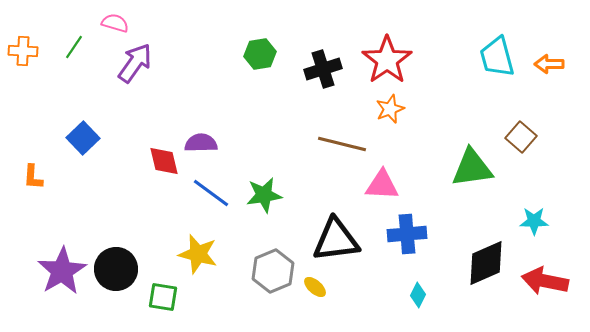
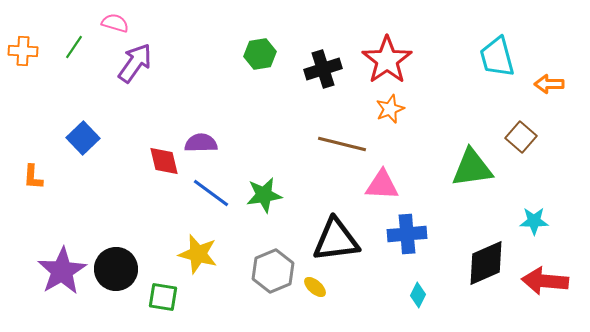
orange arrow: moved 20 px down
red arrow: rotated 6 degrees counterclockwise
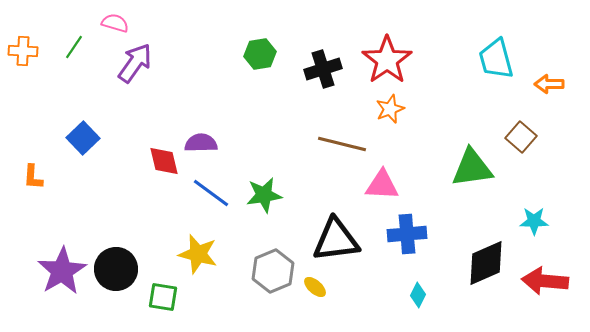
cyan trapezoid: moved 1 px left, 2 px down
